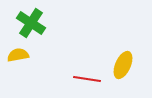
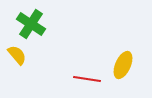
green cross: moved 1 px down
yellow semicircle: moved 1 px left; rotated 60 degrees clockwise
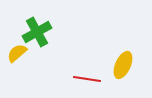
green cross: moved 6 px right, 8 px down; rotated 28 degrees clockwise
yellow semicircle: moved 2 px up; rotated 90 degrees counterclockwise
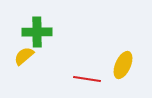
green cross: rotated 28 degrees clockwise
yellow semicircle: moved 7 px right, 3 px down
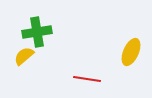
green cross: rotated 8 degrees counterclockwise
yellow ellipse: moved 8 px right, 13 px up
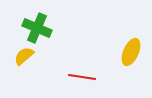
green cross: moved 4 px up; rotated 32 degrees clockwise
red line: moved 5 px left, 2 px up
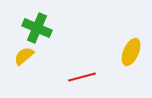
red line: rotated 24 degrees counterclockwise
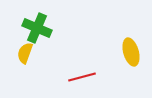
yellow ellipse: rotated 40 degrees counterclockwise
yellow semicircle: moved 1 px right, 3 px up; rotated 30 degrees counterclockwise
